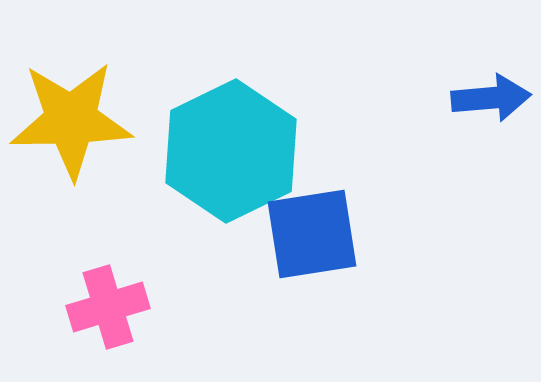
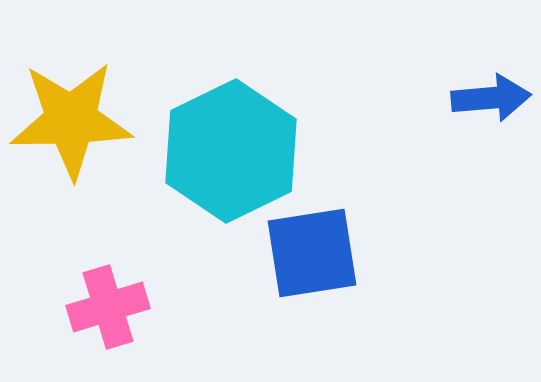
blue square: moved 19 px down
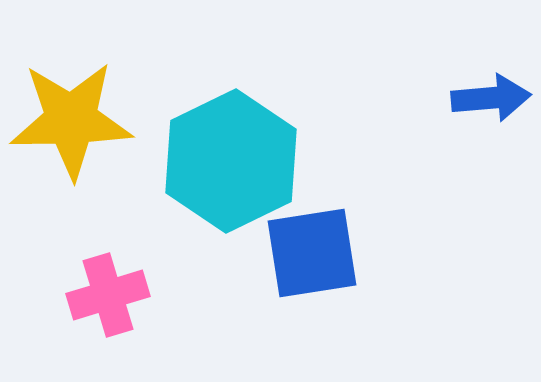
cyan hexagon: moved 10 px down
pink cross: moved 12 px up
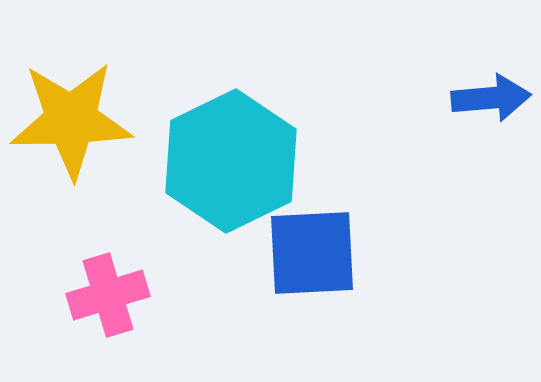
blue square: rotated 6 degrees clockwise
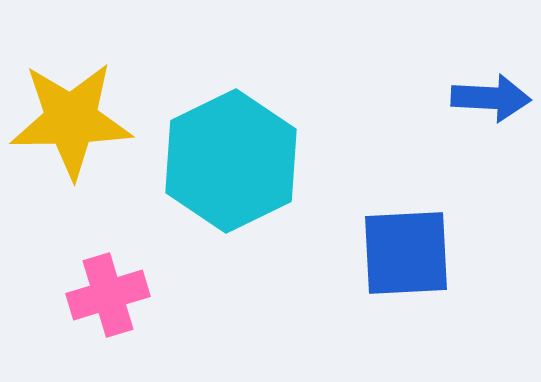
blue arrow: rotated 8 degrees clockwise
blue square: moved 94 px right
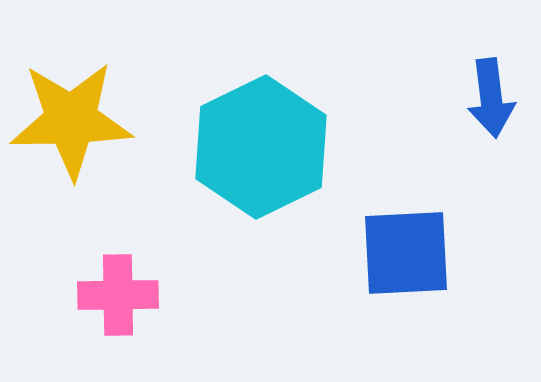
blue arrow: rotated 80 degrees clockwise
cyan hexagon: moved 30 px right, 14 px up
pink cross: moved 10 px right; rotated 16 degrees clockwise
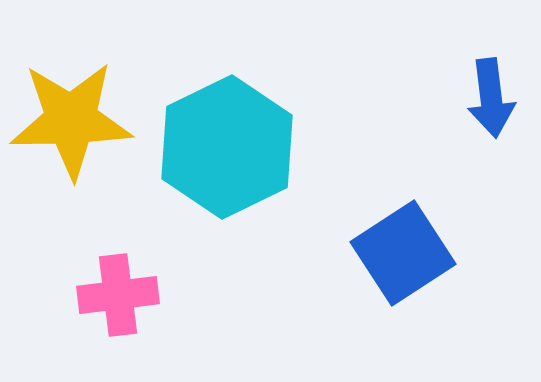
cyan hexagon: moved 34 px left
blue square: moved 3 px left; rotated 30 degrees counterclockwise
pink cross: rotated 6 degrees counterclockwise
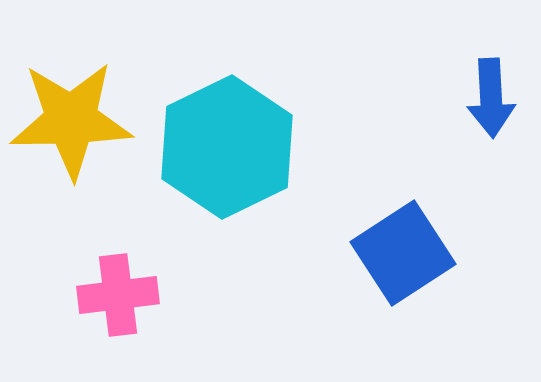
blue arrow: rotated 4 degrees clockwise
